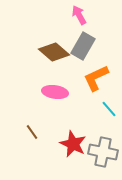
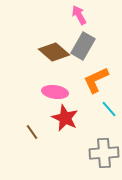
orange L-shape: moved 2 px down
red star: moved 8 px left, 26 px up
gray cross: moved 1 px right, 1 px down; rotated 16 degrees counterclockwise
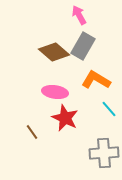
orange L-shape: rotated 56 degrees clockwise
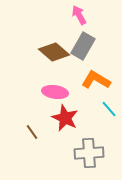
gray cross: moved 15 px left
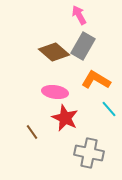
gray cross: rotated 16 degrees clockwise
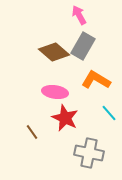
cyan line: moved 4 px down
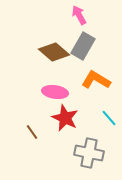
cyan line: moved 5 px down
